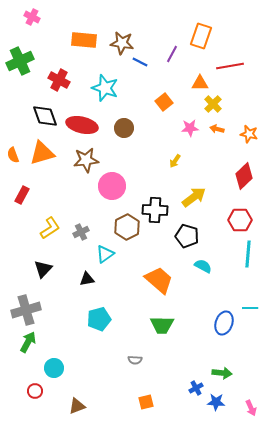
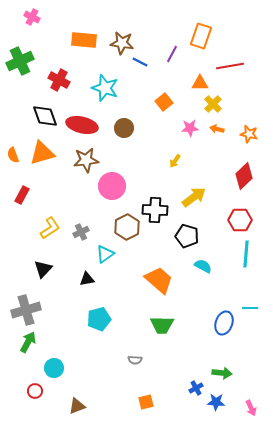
cyan line at (248, 254): moved 2 px left
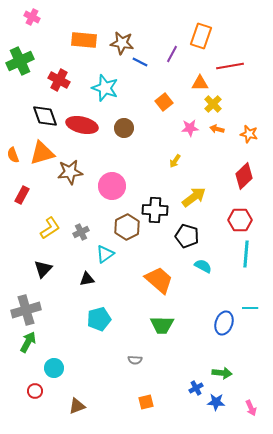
brown star at (86, 160): moved 16 px left, 12 px down
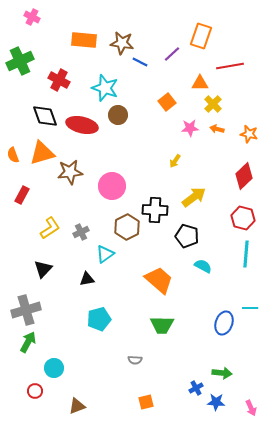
purple line at (172, 54): rotated 18 degrees clockwise
orange square at (164, 102): moved 3 px right
brown circle at (124, 128): moved 6 px left, 13 px up
red hexagon at (240, 220): moved 3 px right, 2 px up; rotated 15 degrees clockwise
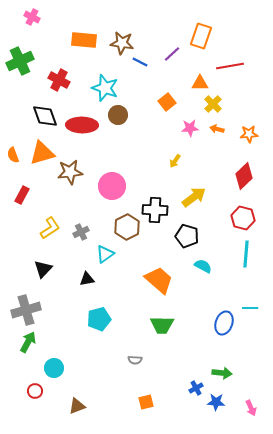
red ellipse at (82, 125): rotated 12 degrees counterclockwise
orange star at (249, 134): rotated 18 degrees counterclockwise
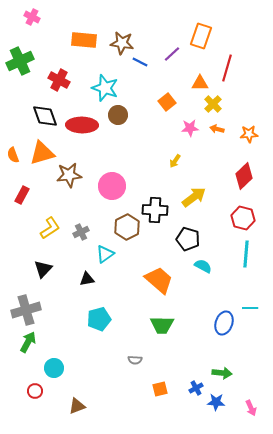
red line at (230, 66): moved 3 px left, 2 px down; rotated 64 degrees counterclockwise
brown star at (70, 172): moved 1 px left, 3 px down
black pentagon at (187, 236): moved 1 px right, 3 px down
orange square at (146, 402): moved 14 px right, 13 px up
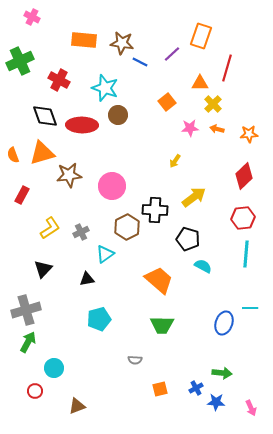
red hexagon at (243, 218): rotated 20 degrees counterclockwise
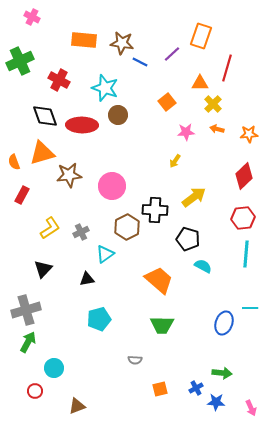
pink star at (190, 128): moved 4 px left, 4 px down
orange semicircle at (13, 155): moved 1 px right, 7 px down
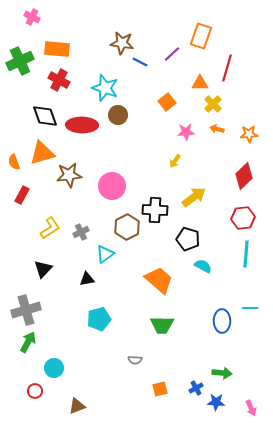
orange rectangle at (84, 40): moved 27 px left, 9 px down
blue ellipse at (224, 323): moved 2 px left, 2 px up; rotated 20 degrees counterclockwise
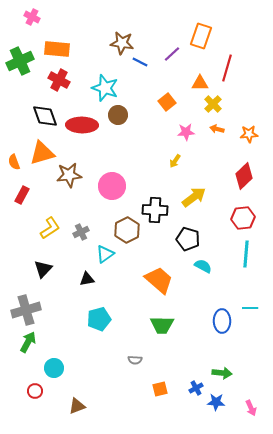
brown hexagon at (127, 227): moved 3 px down
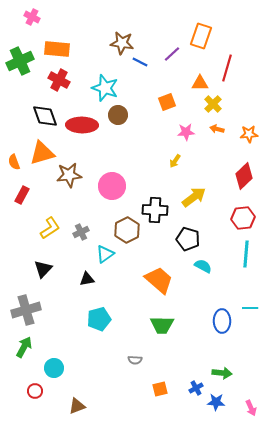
orange square at (167, 102): rotated 18 degrees clockwise
green arrow at (28, 342): moved 4 px left, 5 px down
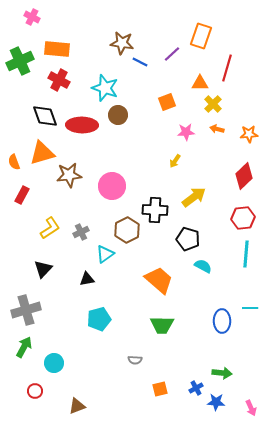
cyan circle at (54, 368): moved 5 px up
